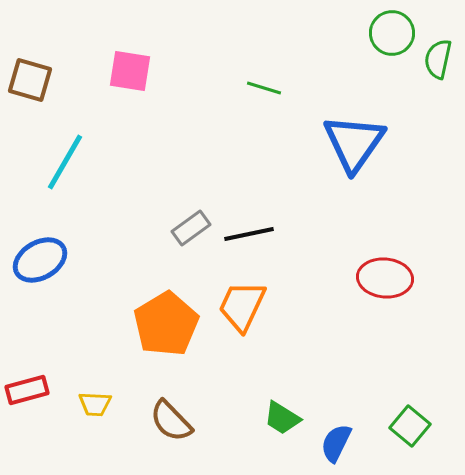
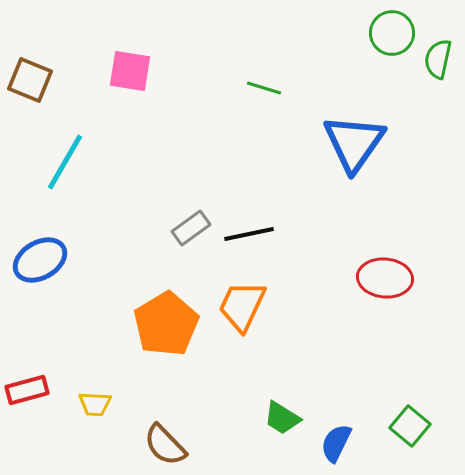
brown square: rotated 6 degrees clockwise
brown semicircle: moved 6 px left, 24 px down
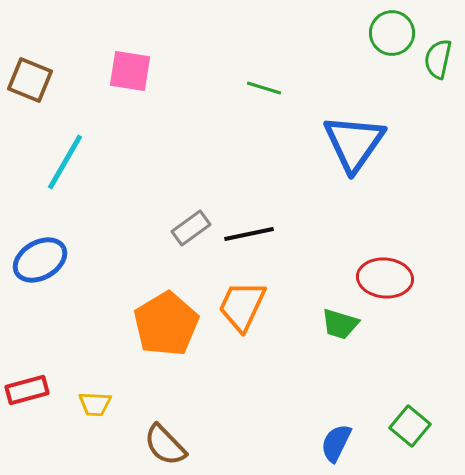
green trapezoid: moved 58 px right, 94 px up; rotated 15 degrees counterclockwise
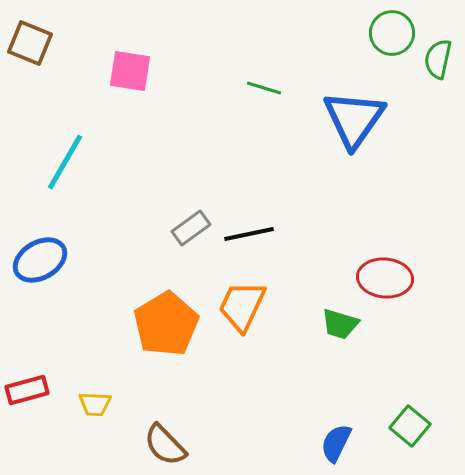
brown square: moved 37 px up
blue triangle: moved 24 px up
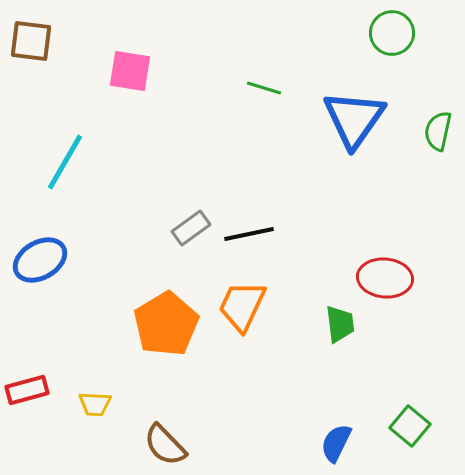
brown square: moved 1 px right, 2 px up; rotated 15 degrees counterclockwise
green semicircle: moved 72 px down
green trapezoid: rotated 114 degrees counterclockwise
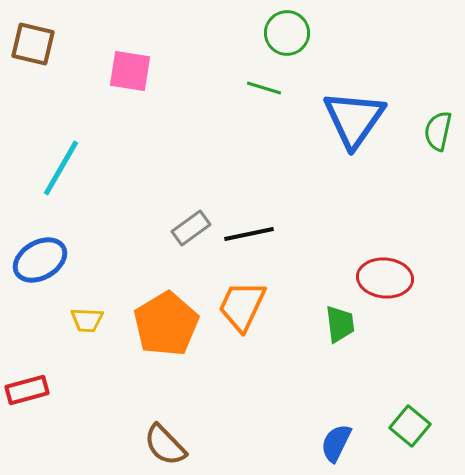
green circle: moved 105 px left
brown square: moved 2 px right, 3 px down; rotated 6 degrees clockwise
cyan line: moved 4 px left, 6 px down
yellow trapezoid: moved 8 px left, 84 px up
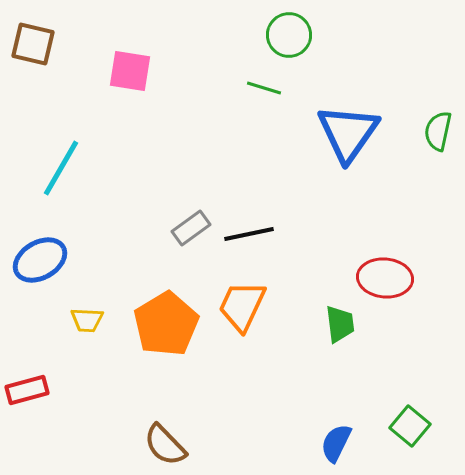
green circle: moved 2 px right, 2 px down
blue triangle: moved 6 px left, 14 px down
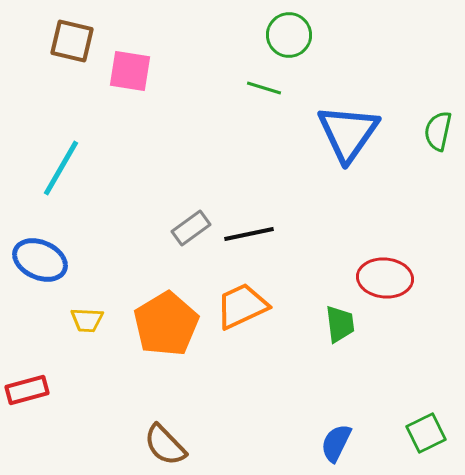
brown square: moved 39 px right, 3 px up
blue ellipse: rotated 54 degrees clockwise
orange trapezoid: rotated 40 degrees clockwise
green square: moved 16 px right, 7 px down; rotated 24 degrees clockwise
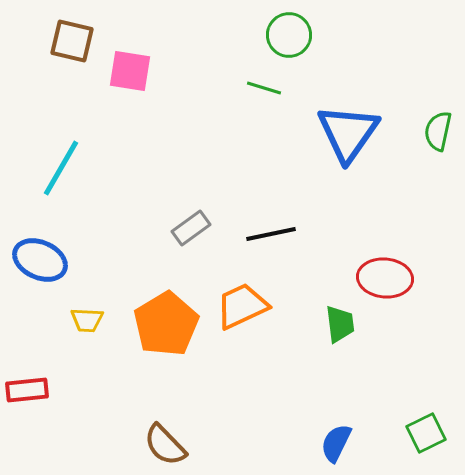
black line: moved 22 px right
red rectangle: rotated 9 degrees clockwise
